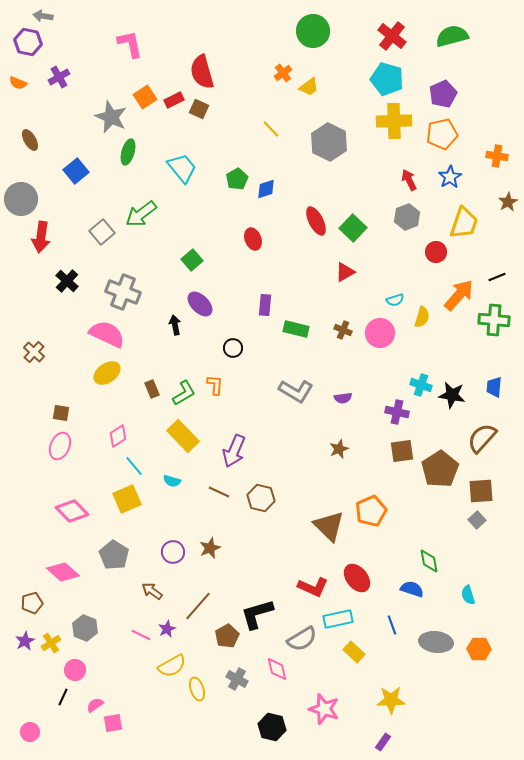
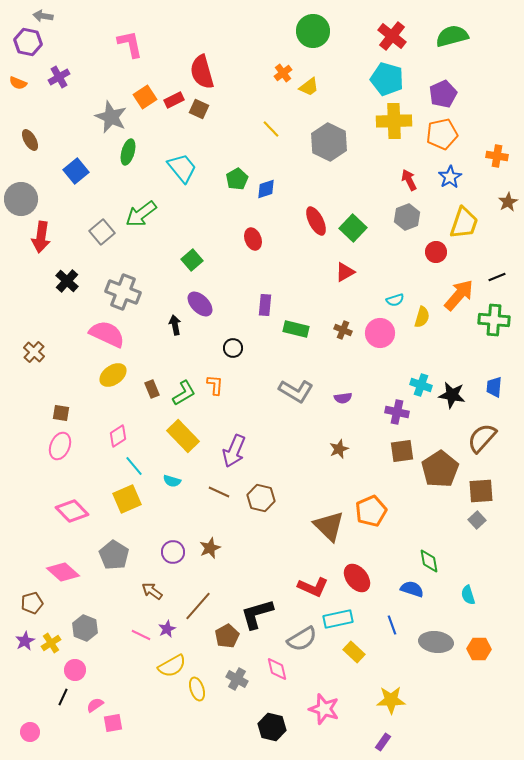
yellow ellipse at (107, 373): moved 6 px right, 2 px down
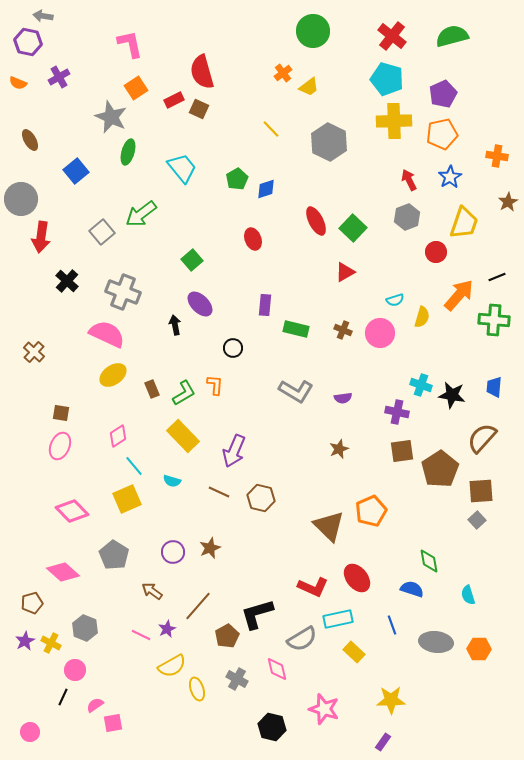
orange square at (145, 97): moved 9 px left, 9 px up
yellow cross at (51, 643): rotated 30 degrees counterclockwise
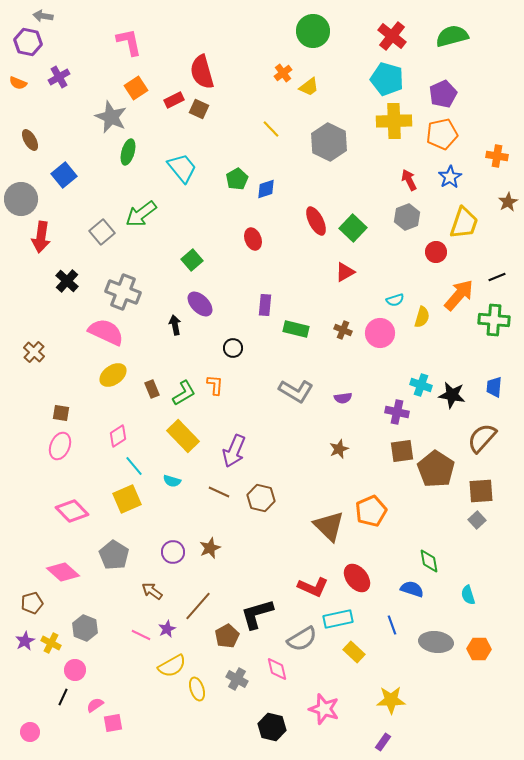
pink L-shape at (130, 44): moved 1 px left, 2 px up
blue square at (76, 171): moved 12 px left, 4 px down
pink semicircle at (107, 334): moved 1 px left, 2 px up
brown pentagon at (440, 469): moved 4 px left; rotated 6 degrees counterclockwise
